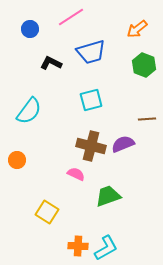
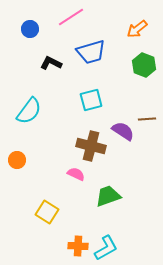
purple semicircle: moved 13 px up; rotated 55 degrees clockwise
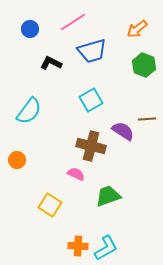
pink line: moved 2 px right, 5 px down
blue trapezoid: moved 1 px right, 1 px up
cyan square: rotated 15 degrees counterclockwise
yellow square: moved 3 px right, 7 px up
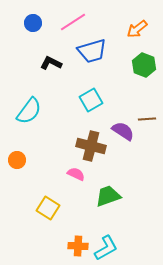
blue circle: moved 3 px right, 6 px up
yellow square: moved 2 px left, 3 px down
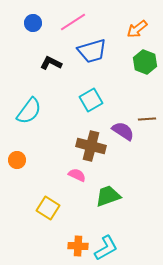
green hexagon: moved 1 px right, 3 px up
pink semicircle: moved 1 px right, 1 px down
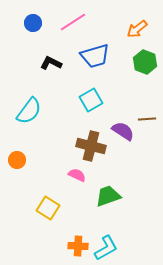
blue trapezoid: moved 3 px right, 5 px down
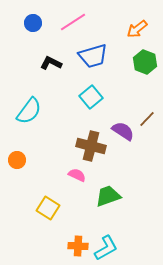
blue trapezoid: moved 2 px left
cyan square: moved 3 px up; rotated 10 degrees counterclockwise
brown line: rotated 42 degrees counterclockwise
